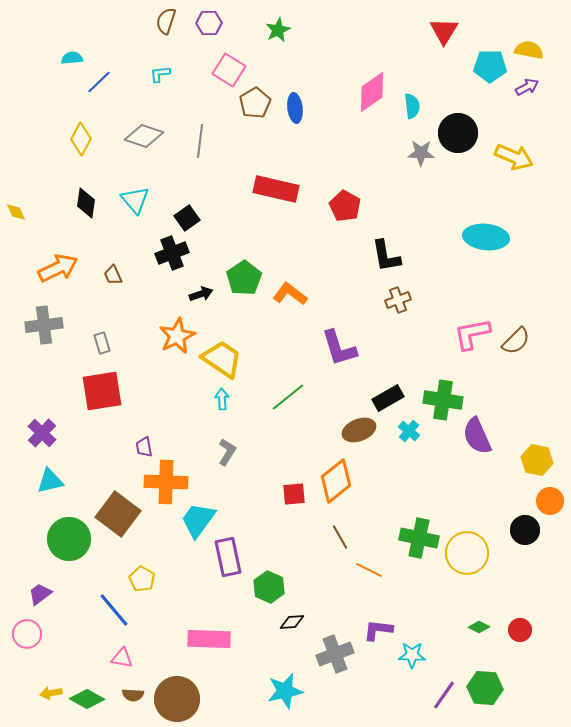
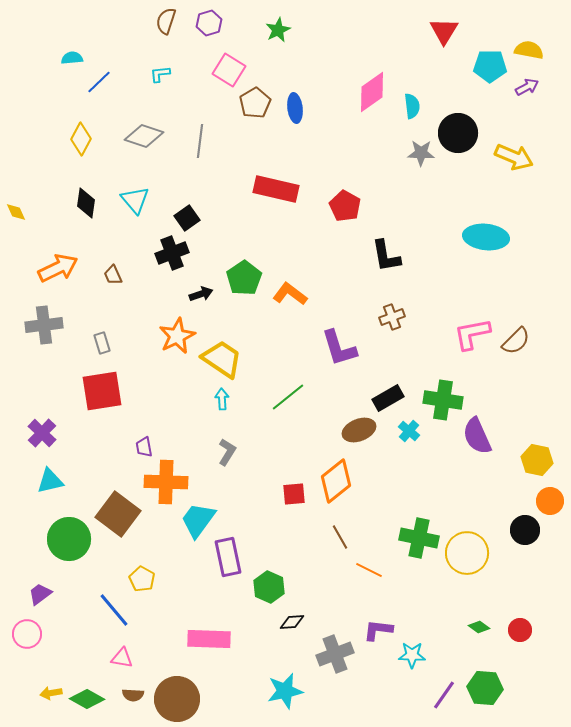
purple hexagon at (209, 23): rotated 15 degrees counterclockwise
brown cross at (398, 300): moved 6 px left, 17 px down
green diamond at (479, 627): rotated 10 degrees clockwise
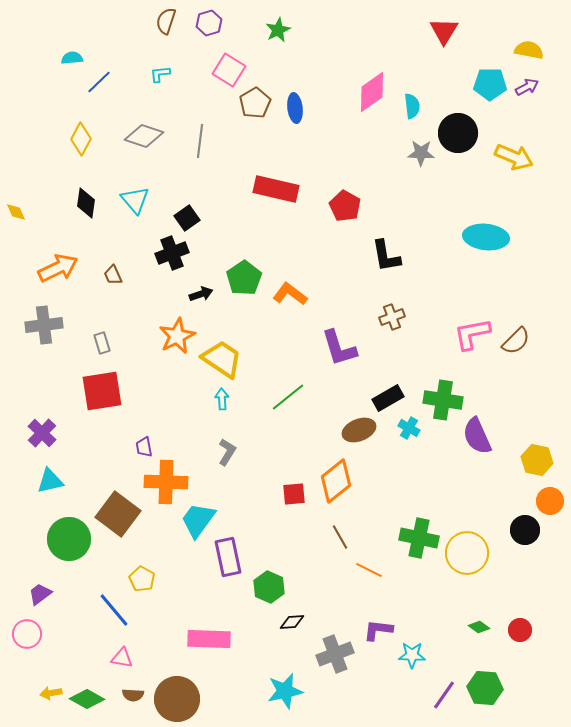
cyan pentagon at (490, 66): moved 18 px down
cyan cross at (409, 431): moved 3 px up; rotated 10 degrees counterclockwise
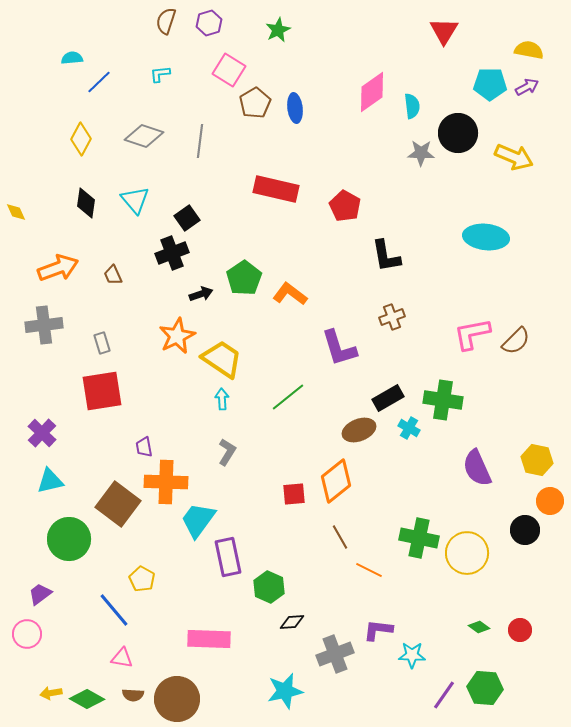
orange arrow at (58, 268): rotated 6 degrees clockwise
purple semicircle at (477, 436): moved 32 px down
brown square at (118, 514): moved 10 px up
